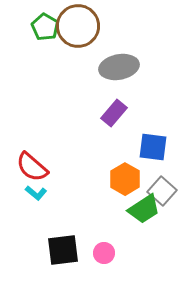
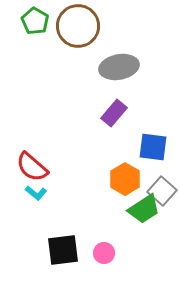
green pentagon: moved 10 px left, 6 px up
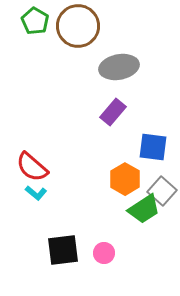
purple rectangle: moved 1 px left, 1 px up
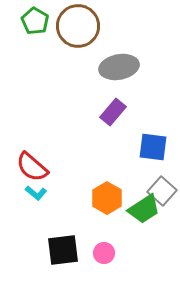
orange hexagon: moved 18 px left, 19 px down
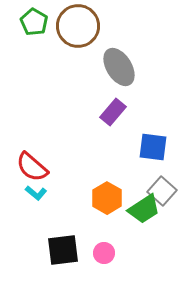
green pentagon: moved 1 px left, 1 px down
gray ellipse: rotated 69 degrees clockwise
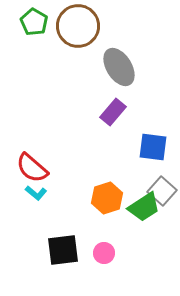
red semicircle: moved 1 px down
orange hexagon: rotated 12 degrees clockwise
green trapezoid: moved 2 px up
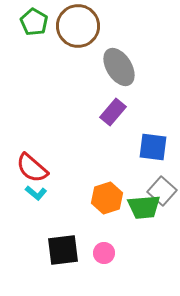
green trapezoid: rotated 28 degrees clockwise
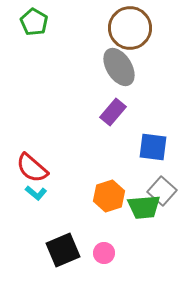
brown circle: moved 52 px right, 2 px down
orange hexagon: moved 2 px right, 2 px up
black square: rotated 16 degrees counterclockwise
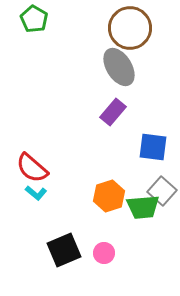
green pentagon: moved 3 px up
green trapezoid: moved 1 px left
black square: moved 1 px right
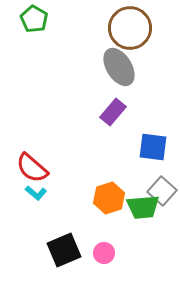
orange hexagon: moved 2 px down
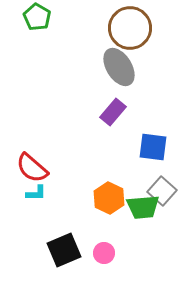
green pentagon: moved 3 px right, 2 px up
cyan L-shape: rotated 40 degrees counterclockwise
orange hexagon: rotated 16 degrees counterclockwise
